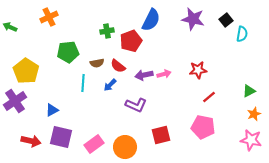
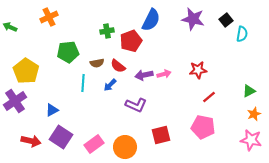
purple square: rotated 20 degrees clockwise
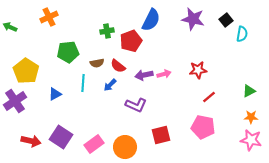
blue triangle: moved 3 px right, 16 px up
orange star: moved 3 px left, 3 px down; rotated 24 degrees clockwise
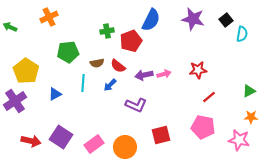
pink star: moved 12 px left
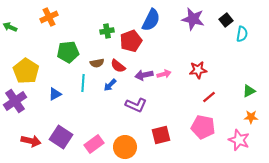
pink star: rotated 10 degrees clockwise
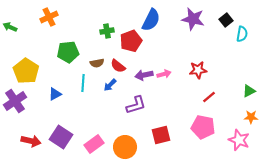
purple L-shape: rotated 40 degrees counterclockwise
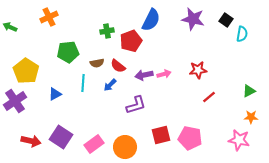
black square: rotated 16 degrees counterclockwise
pink pentagon: moved 13 px left, 11 px down
pink star: rotated 10 degrees counterclockwise
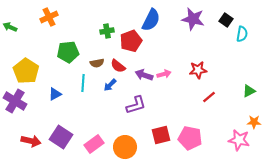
purple arrow: rotated 30 degrees clockwise
purple cross: rotated 25 degrees counterclockwise
orange star: moved 3 px right, 5 px down
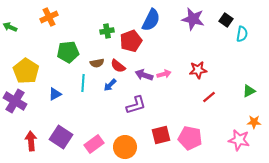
red arrow: rotated 108 degrees counterclockwise
